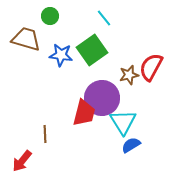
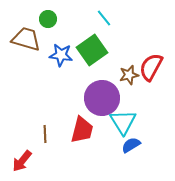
green circle: moved 2 px left, 3 px down
red trapezoid: moved 2 px left, 17 px down
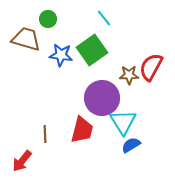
brown star: rotated 12 degrees clockwise
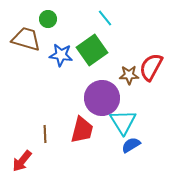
cyan line: moved 1 px right
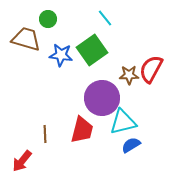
red semicircle: moved 2 px down
cyan triangle: rotated 48 degrees clockwise
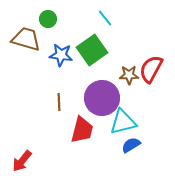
brown line: moved 14 px right, 32 px up
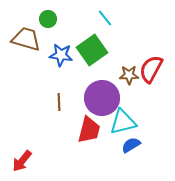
red trapezoid: moved 7 px right
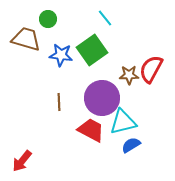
red trapezoid: moved 2 px right; rotated 76 degrees counterclockwise
